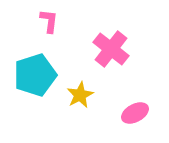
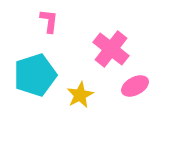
pink ellipse: moved 27 px up
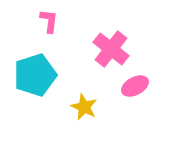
yellow star: moved 4 px right, 12 px down; rotated 20 degrees counterclockwise
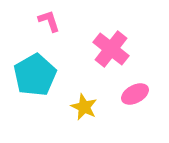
pink L-shape: rotated 25 degrees counterclockwise
cyan pentagon: rotated 12 degrees counterclockwise
pink ellipse: moved 8 px down
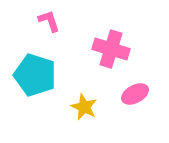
pink cross: rotated 21 degrees counterclockwise
cyan pentagon: rotated 24 degrees counterclockwise
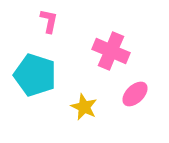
pink L-shape: rotated 30 degrees clockwise
pink cross: moved 2 px down; rotated 6 degrees clockwise
pink ellipse: rotated 16 degrees counterclockwise
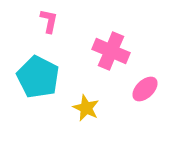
cyan pentagon: moved 3 px right, 2 px down; rotated 9 degrees clockwise
pink ellipse: moved 10 px right, 5 px up
yellow star: moved 2 px right, 1 px down
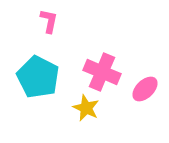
pink cross: moved 9 px left, 21 px down
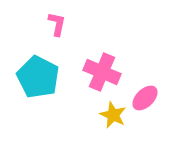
pink L-shape: moved 8 px right, 3 px down
pink ellipse: moved 9 px down
yellow star: moved 27 px right, 7 px down
